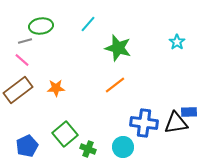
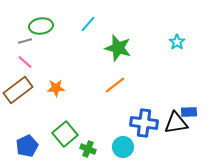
pink line: moved 3 px right, 2 px down
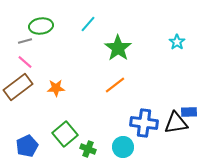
green star: rotated 20 degrees clockwise
brown rectangle: moved 3 px up
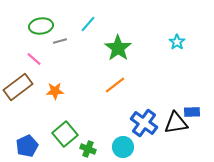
gray line: moved 35 px right
pink line: moved 9 px right, 3 px up
orange star: moved 1 px left, 3 px down
blue rectangle: moved 3 px right
blue cross: rotated 28 degrees clockwise
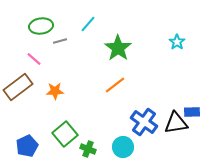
blue cross: moved 1 px up
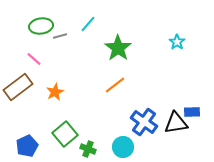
gray line: moved 5 px up
orange star: moved 1 px down; rotated 24 degrees counterclockwise
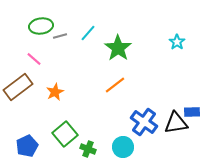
cyan line: moved 9 px down
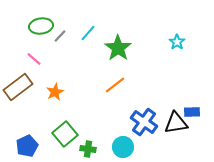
gray line: rotated 32 degrees counterclockwise
green cross: rotated 14 degrees counterclockwise
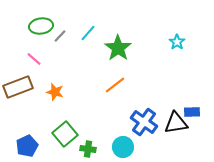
brown rectangle: rotated 16 degrees clockwise
orange star: rotated 30 degrees counterclockwise
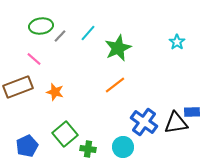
green star: rotated 12 degrees clockwise
